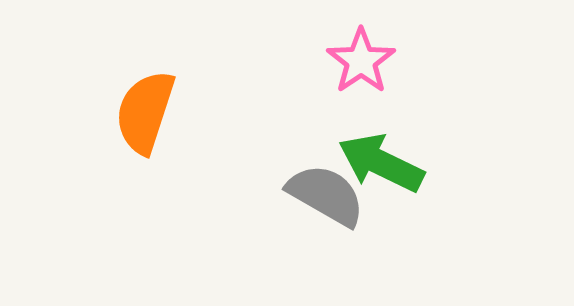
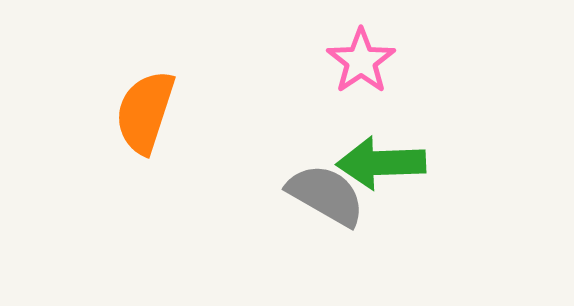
green arrow: rotated 28 degrees counterclockwise
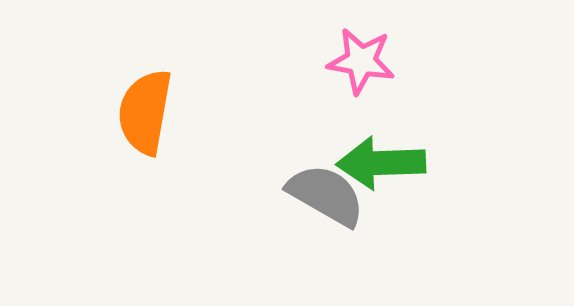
pink star: rotated 28 degrees counterclockwise
orange semicircle: rotated 8 degrees counterclockwise
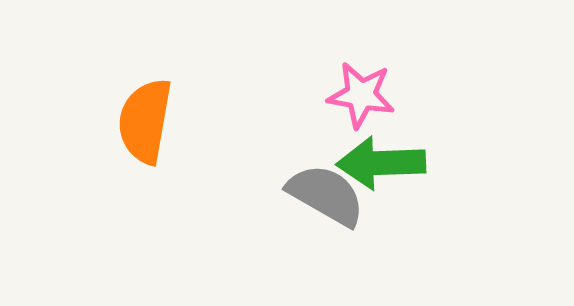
pink star: moved 34 px down
orange semicircle: moved 9 px down
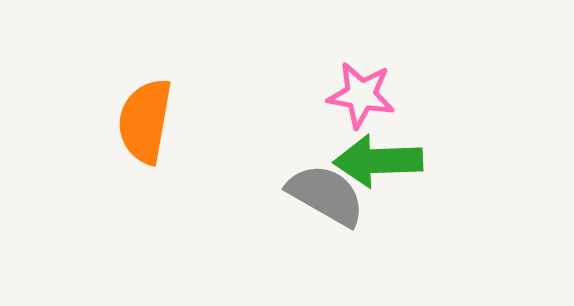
green arrow: moved 3 px left, 2 px up
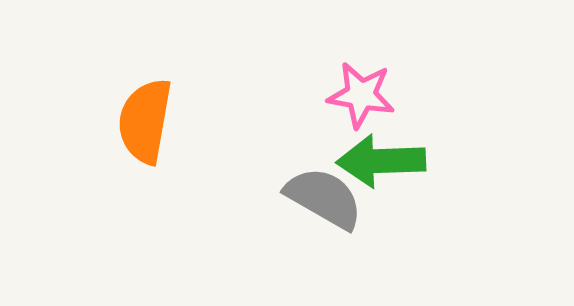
green arrow: moved 3 px right
gray semicircle: moved 2 px left, 3 px down
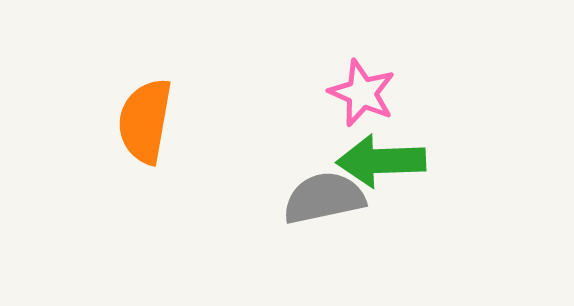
pink star: moved 1 px right, 2 px up; rotated 14 degrees clockwise
gray semicircle: rotated 42 degrees counterclockwise
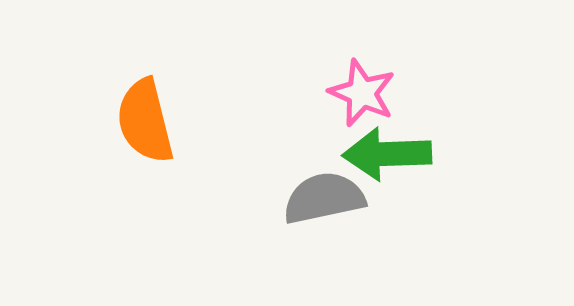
orange semicircle: rotated 24 degrees counterclockwise
green arrow: moved 6 px right, 7 px up
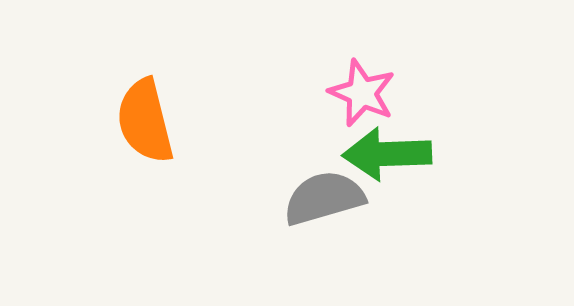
gray semicircle: rotated 4 degrees counterclockwise
